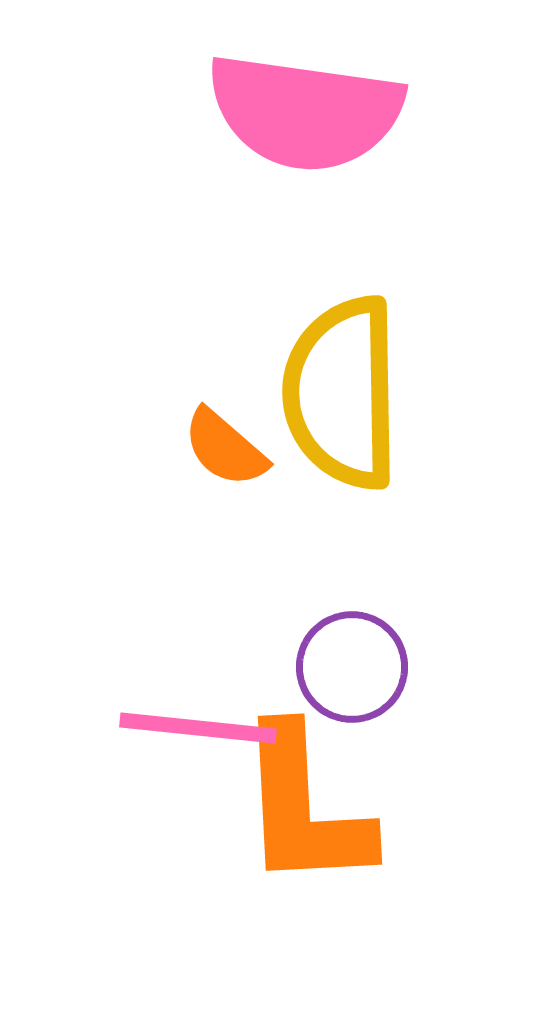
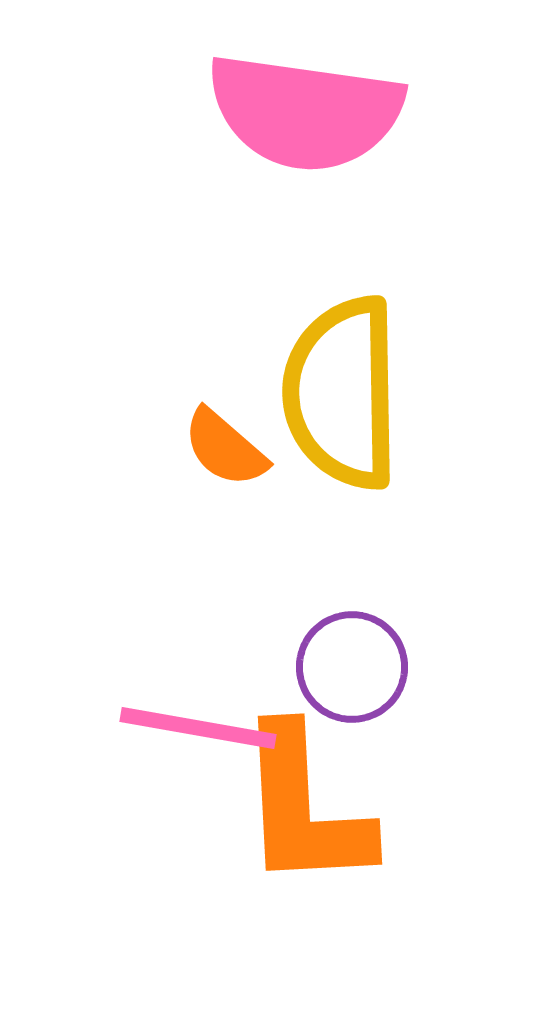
pink line: rotated 4 degrees clockwise
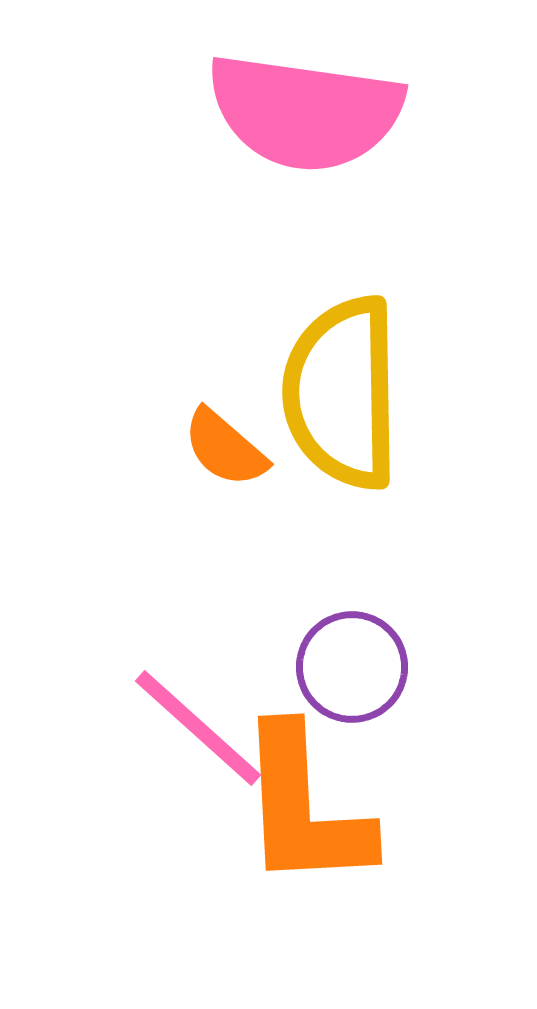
pink line: rotated 32 degrees clockwise
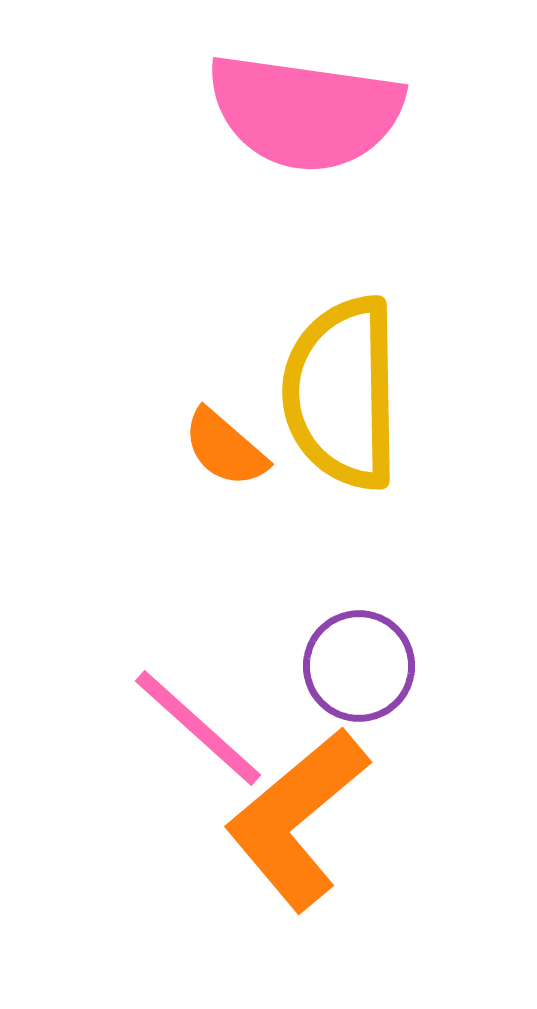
purple circle: moved 7 px right, 1 px up
orange L-shape: moved 7 px left, 11 px down; rotated 53 degrees clockwise
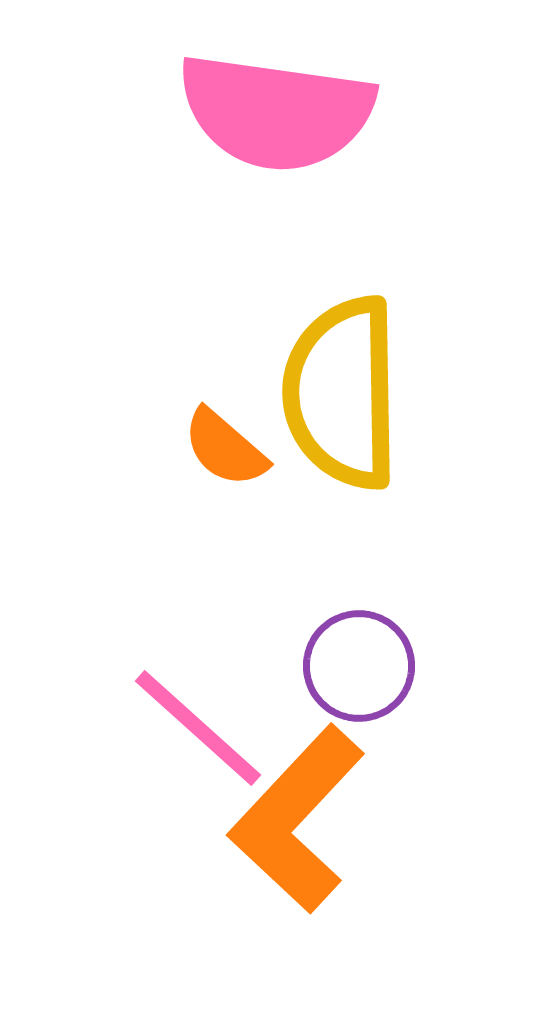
pink semicircle: moved 29 px left
orange L-shape: rotated 7 degrees counterclockwise
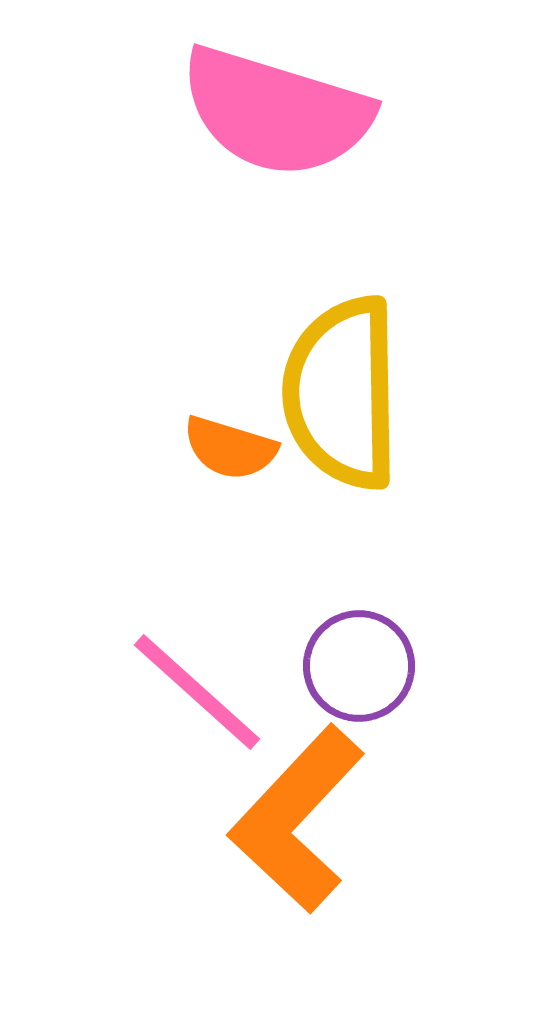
pink semicircle: rotated 9 degrees clockwise
orange semicircle: moved 5 px right; rotated 24 degrees counterclockwise
pink line: moved 1 px left, 36 px up
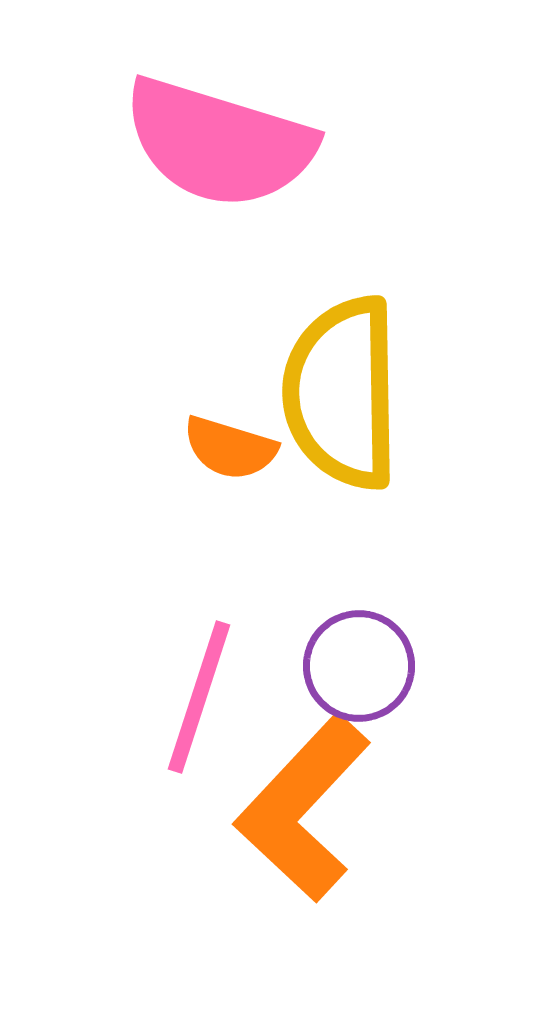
pink semicircle: moved 57 px left, 31 px down
pink line: moved 2 px right, 5 px down; rotated 66 degrees clockwise
orange L-shape: moved 6 px right, 11 px up
